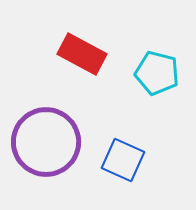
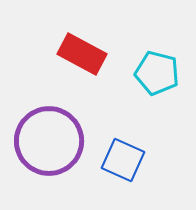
purple circle: moved 3 px right, 1 px up
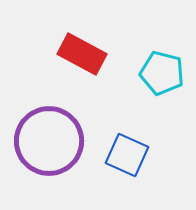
cyan pentagon: moved 5 px right
blue square: moved 4 px right, 5 px up
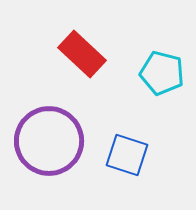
red rectangle: rotated 15 degrees clockwise
blue square: rotated 6 degrees counterclockwise
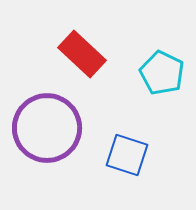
cyan pentagon: rotated 12 degrees clockwise
purple circle: moved 2 px left, 13 px up
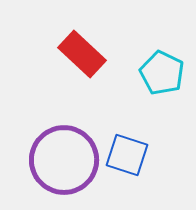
purple circle: moved 17 px right, 32 px down
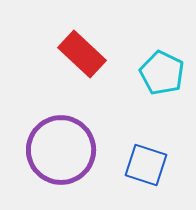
blue square: moved 19 px right, 10 px down
purple circle: moved 3 px left, 10 px up
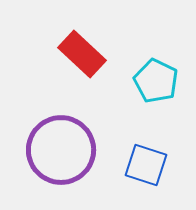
cyan pentagon: moved 6 px left, 8 px down
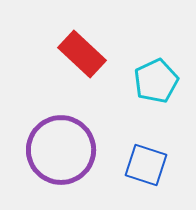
cyan pentagon: rotated 21 degrees clockwise
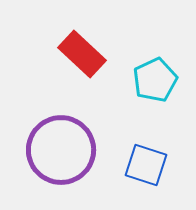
cyan pentagon: moved 1 px left, 1 px up
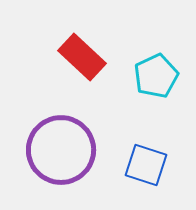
red rectangle: moved 3 px down
cyan pentagon: moved 1 px right, 4 px up
